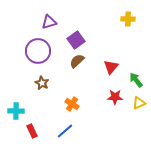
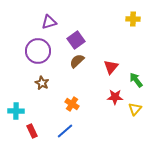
yellow cross: moved 5 px right
yellow triangle: moved 4 px left, 6 px down; rotated 24 degrees counterclockwise
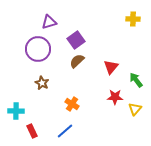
purple circle: moved 2 px up
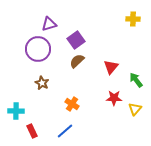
purple triangle: moved 2 px down
red star: moved 1 px left, 1 px down
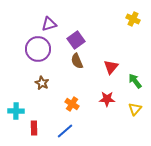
yellow cross: rotated 24 degrees clockwise
brown semicircle: rotated 70 degrees counterclockwise
green arrow: moved 1 px left, 1 px down
red star: moved 7 px left, 1 px down
red rectangle: moved 2 px right, 3 px up; rotated 24 degrees clockwise
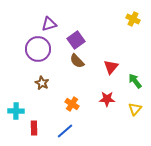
brown semicircle: rotated 21 degrees counterclockwise
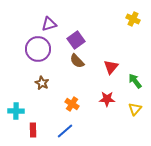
red rectangle: moved 1 px left, 2 px down
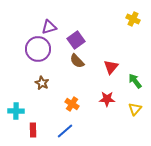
purple triangle: moved 3 px down
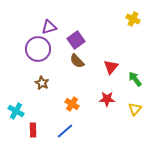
green arrow: moved 2 px up
cyan cross: rotated 28 degrees clockwise
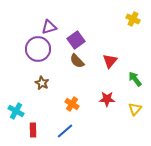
red triangle: moved 1 px left, 6 px up
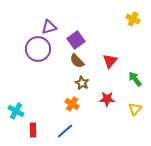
brown star: moved 40 px right
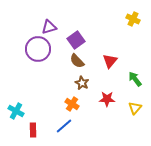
yellow triangle: moved 1 px up
blue line: moved 1 px left, 5 px up
